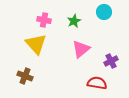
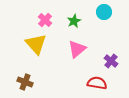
pink cross: moved 1 px right; rotated 32 degrees clockwise
pink triangle: moved 4 px left
purple cross: rotated 24 degrees counterclockwise
brown cross: moved 6 px down
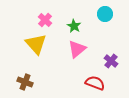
cyan circle: moved 1 px right, 2 px down
green star: moved 5 px down; rotated 16 degrees counterclockwise
red semicircle: moved 2 px left; rotated 12 degrees clockwise
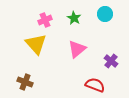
pink cross: rotated 24 degrees clockwise
green star: moved 8 px up
red semicircle: moved 2 px down
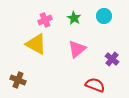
cyan circle: moved 1 px left, 2 px down
yellow triangle: rotated 20 degrees counterclockwise
purple cross: moved 1 px right, 2 px up
brown cross: moved 7 px left, 2 px up
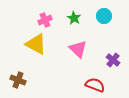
pink triangle: moved 1 px right; rotated 36 degrees counterclockwise
purple cross: moved 1 px right, 1 px down
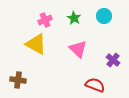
brown cross: rotated 14 degrees counterclockwise
